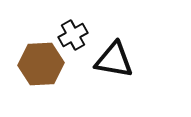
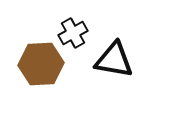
black cross: moved 2 px up
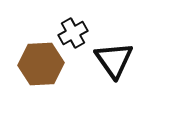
black triangle: rotated 45 degrees clockwise
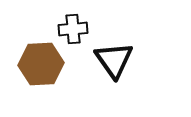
black cross: moved 4 px up; rotated 24 degrees clockwise
